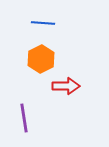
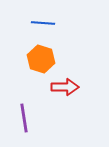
orange hexagon: rotated 16 degrees counterclockwise
red arrow: moved 1 px left, 1 px down
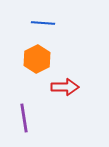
orange hexagon: moved 4 px left; rotated 16 degrees clockwise
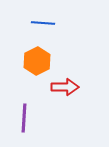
orange hexagon: moved 2 px down
purple line: rotated 12 degrees clockwise
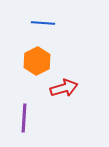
red arrow: moved 1 px left, 1 px down; rotated 16 degrees counterclockwise
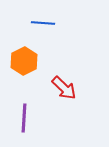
orange hexagon: moved 13 px left
red arrow: rotated 60 degrees clockwise
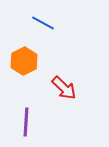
blue line: rotated 25 degrees clockwise
purple line: moved 2 px right, 4 px down
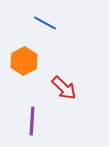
blue line: moved 2 px right
purple line: moved 6 px right, 1 px up
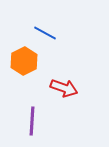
blue line: moved 10 px down
red arrow: rotated 24 degrees counterclockwise
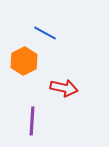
red arrow: rotated 8 degrees counterclockwise
